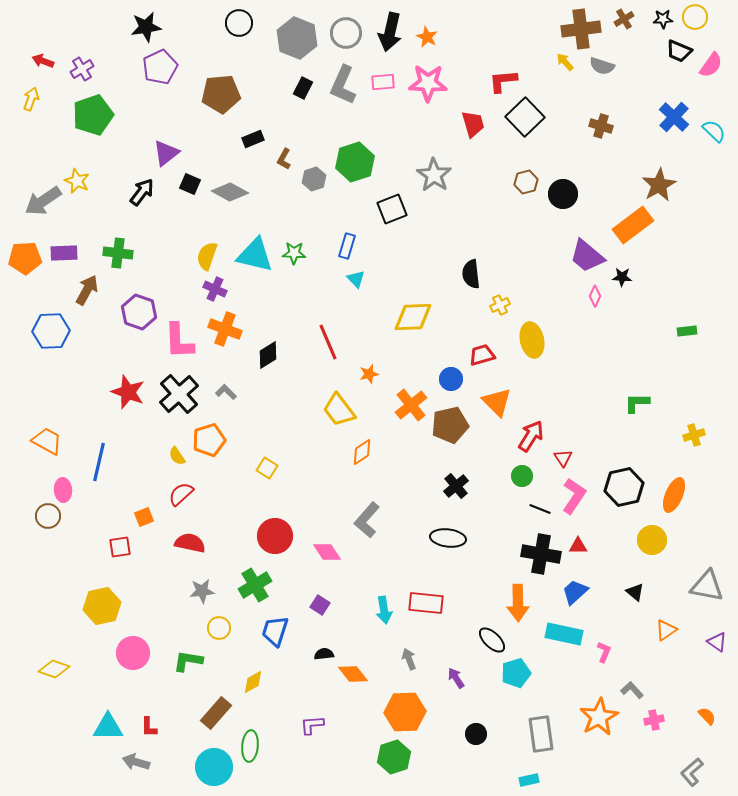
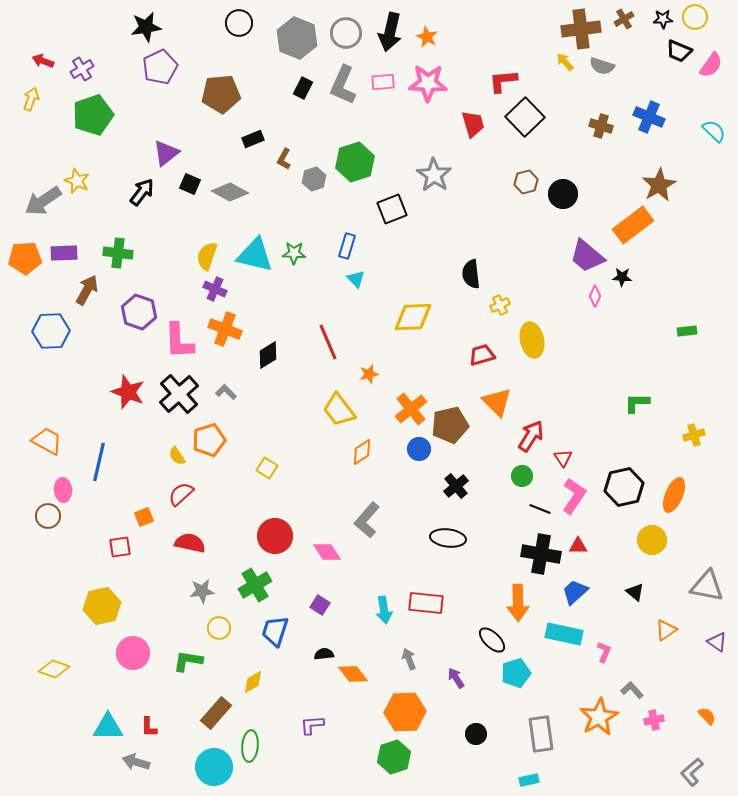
blue cross at (674, 117): moved 25 px left; rotated 20 degrees counterclockwise
blue circle at (451, 379): moved 32 px left, 70 px down
orange cross at (411, 405): moved 4 px down
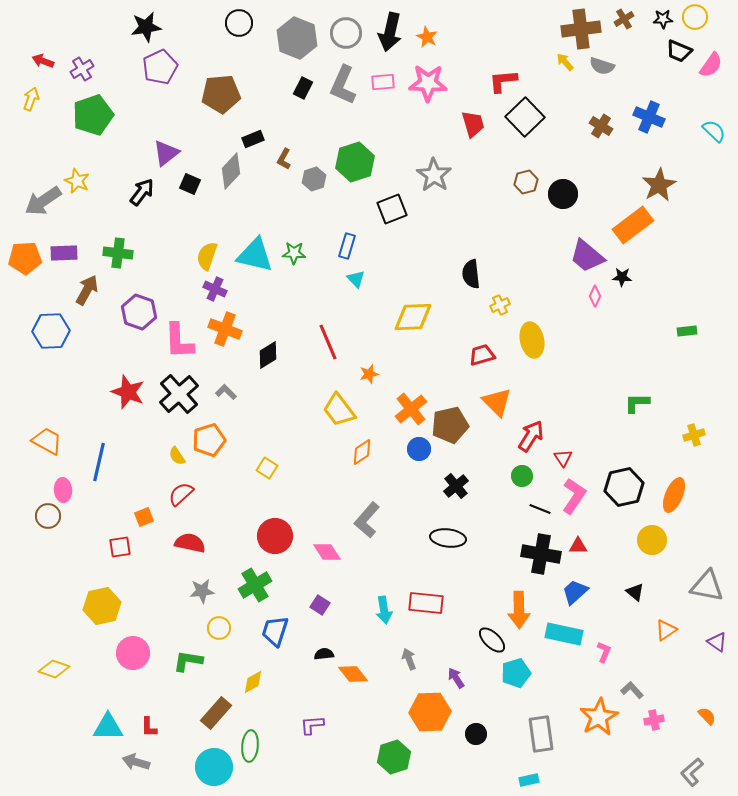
brown cross at (601, 126): rotated 15 degrees clockwise
gray diamond at (230, 192): moved 1 px right, 21 px up; rotated 75 degrees counterclockwise
orange arrow at (518, 603): moved 1 px right, 7 px down
orange hexagon at (405, 712): moved 25 px right
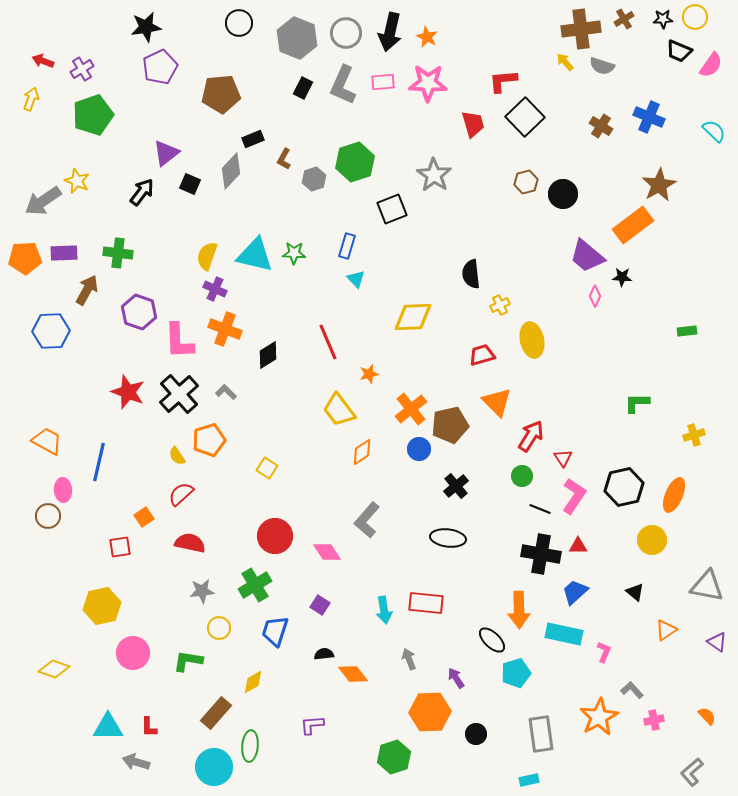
orange square at (144, 517): rotated 12 degrees counterclockwise
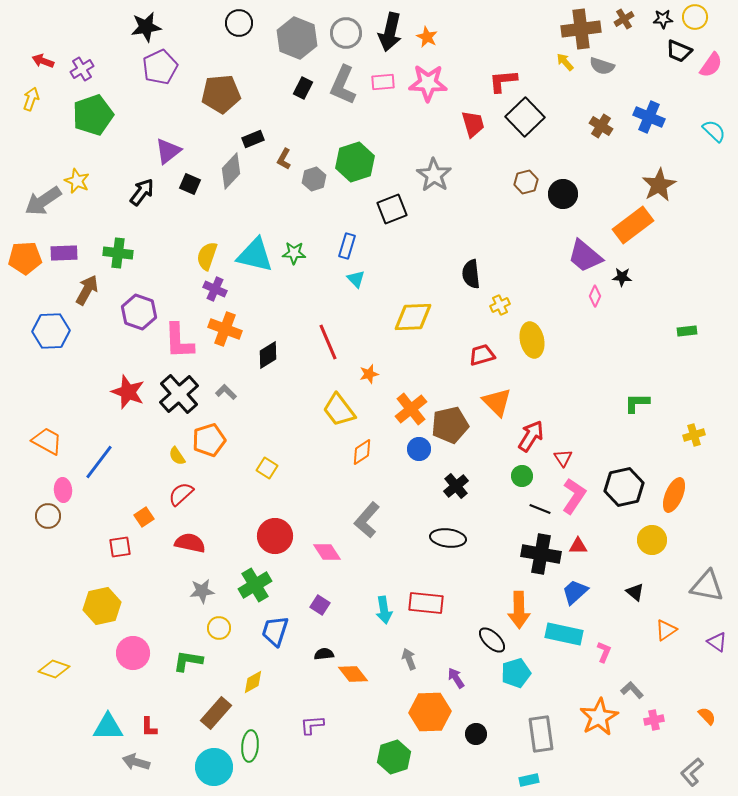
purple triangle at (166, 153): moved 2 px right, 2 px up
purple trapezoid at (587, 256): moved 2 px left
blue line at (99, 462): rotated 24 degrees clockwise
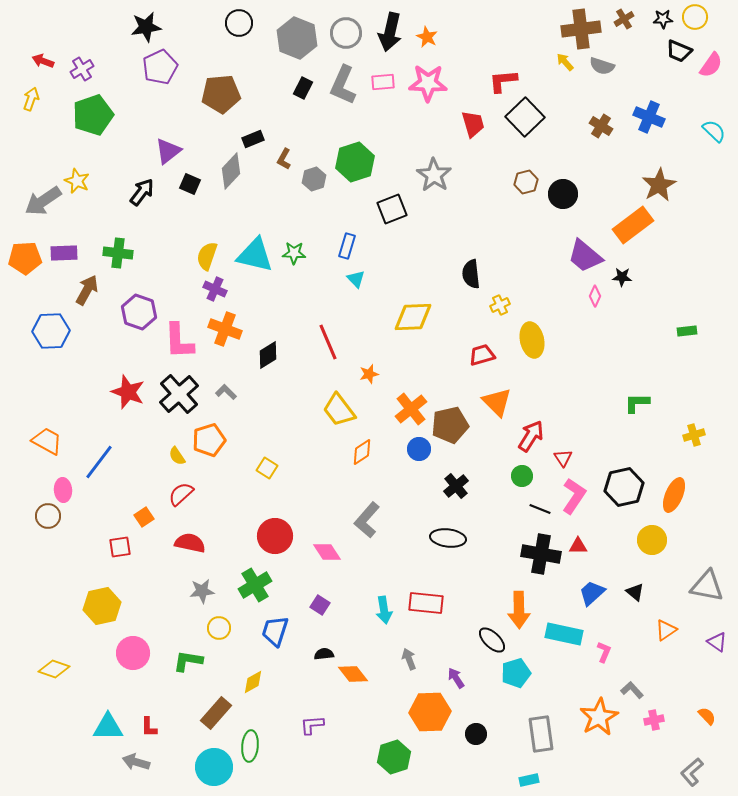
blue trapezoid at (575, 592): moved 17 px right, 1 px down
